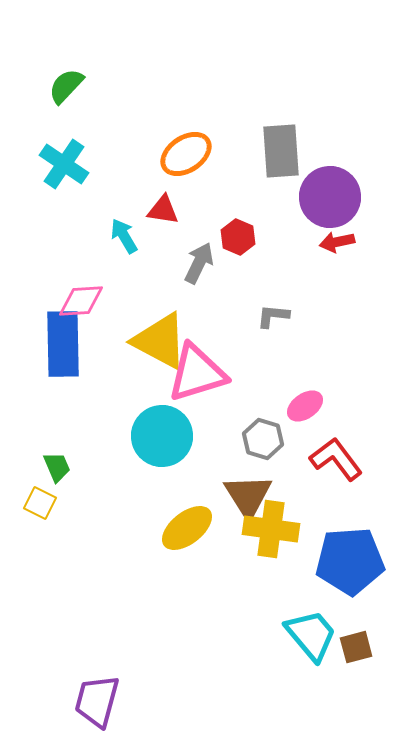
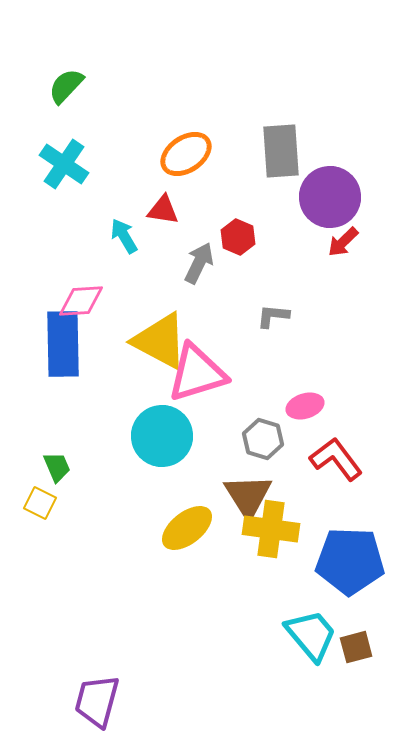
red arrow: moved 6 px right; rotated 32 degrees counterclockwise
pink ellipse: rotated 18 degrees clockwise
blue pentagon: rotated 6 degrees clockwise
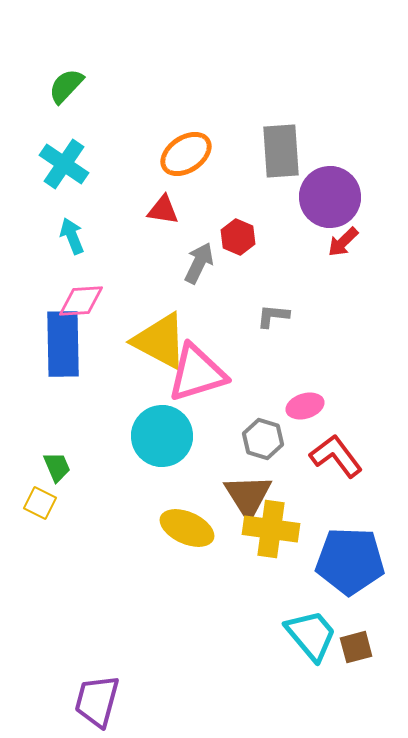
cyan arrow: moved 52 px left; rotated 9 degrees clockwise
red L-shape: moved 3 px up
yellow ellipse: rotated 62 degrees clockwise
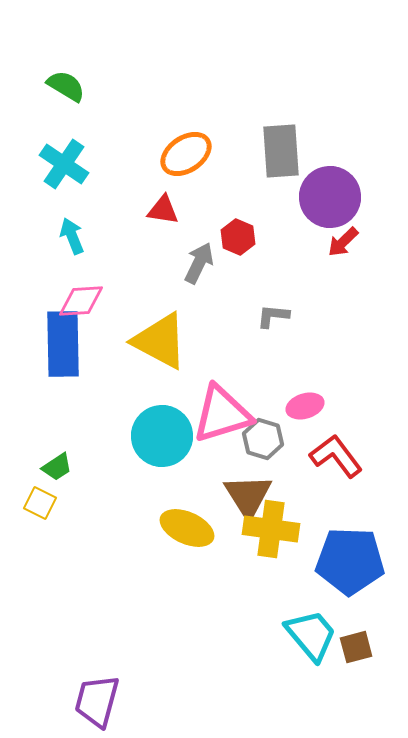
green semicircle: rotated 78 degrees clockwise
pink triangle: moved 25 px right, 41 px down
green trapezoid: rotated 80 degrees clockwise
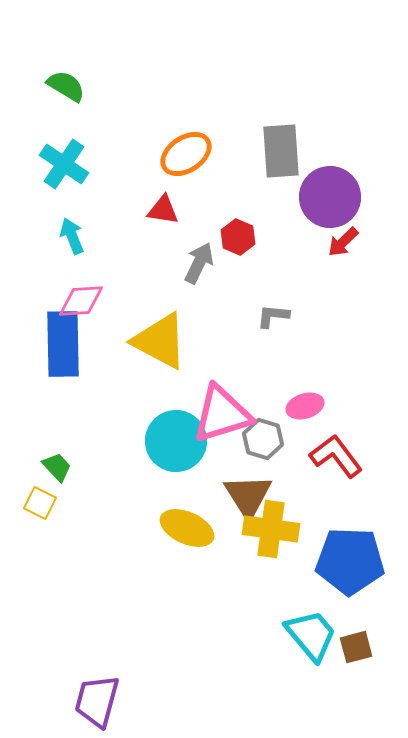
cyan circle: moved 14 px right, 5 px down
green trapezoid: rotated 100 degrees counterclockwise
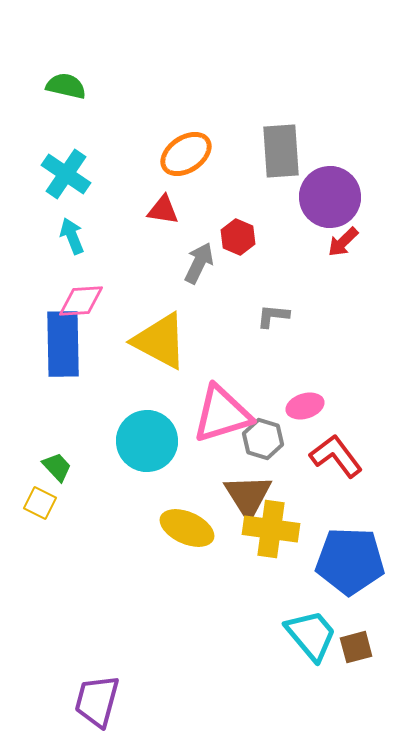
green semicircle: rotated 18 degrees counterclockwise
cyan cross: moved 2 px right, 10 px down
cyan circle: moved 29 px left
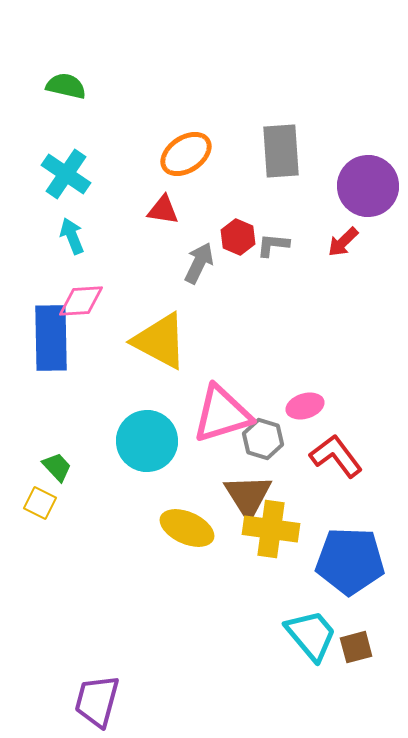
purple circle: moved 38 px right, 11 px up
gray L-shape: moved 71 px up
blue rectangle: moved 12 px left, 6 px up
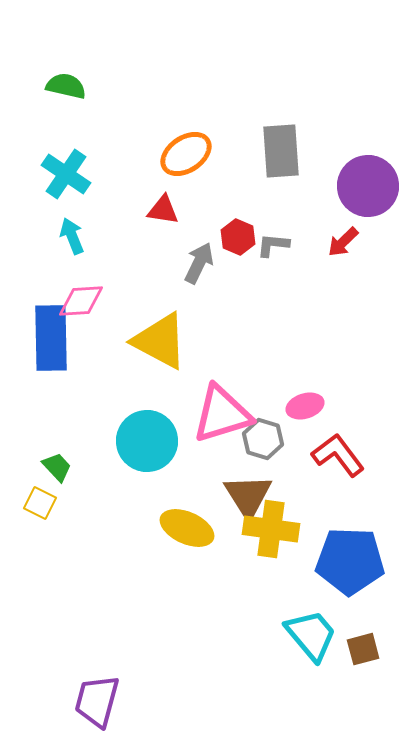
red L-shape: moved 2 px right, 1 px up
brown square: moved 7 px right, 2 px down
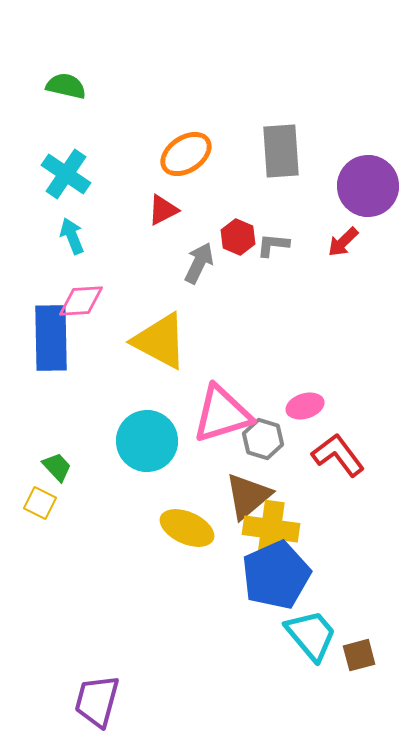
red triangle: rotated 36 degrees counterclockwise
brown triangle: rotated 22 degrees clockwise
blue pentagon: moved 74 px left, 14 px down; rotated 26 degrees counterclockwise
brown square: moved 4 px left, 6 px down
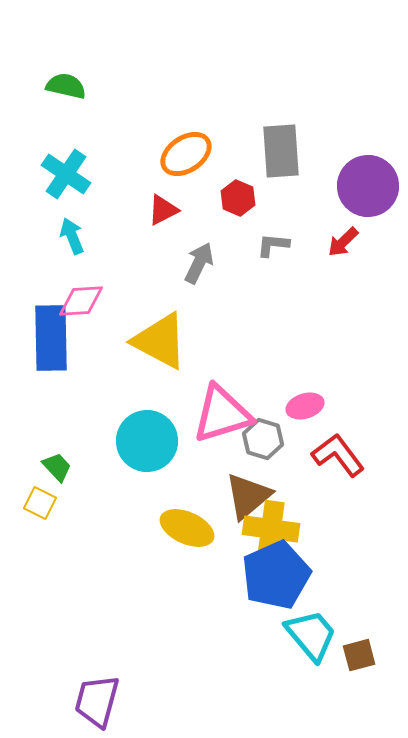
red hexagon: moved 39 px up
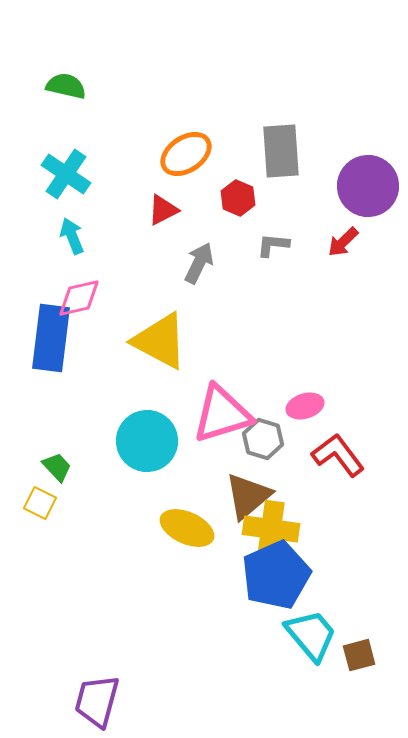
pink diamond: moved 2 px left, 3 px up; rotated 9 degrees counterclockwise
blue rectangle: rotated 8 degrees clockwise
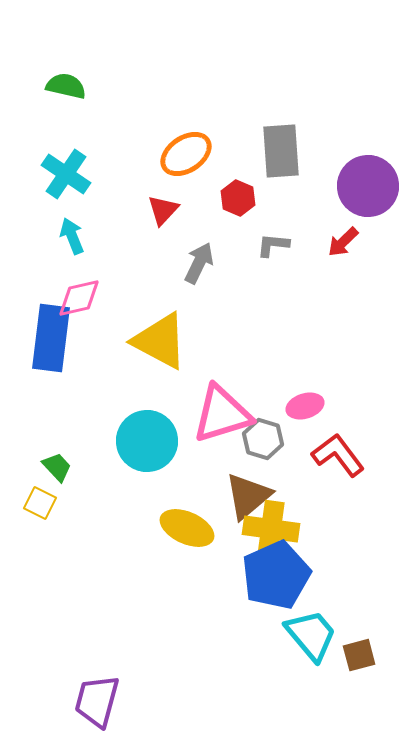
red triangle: rotated 20 degrees counterclockwise
